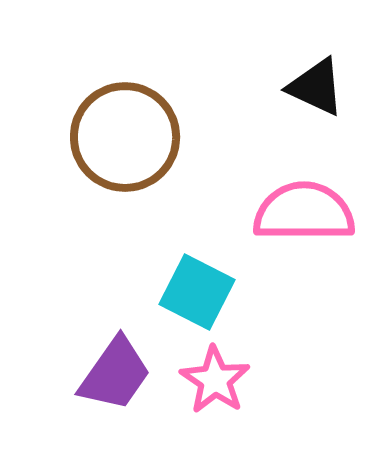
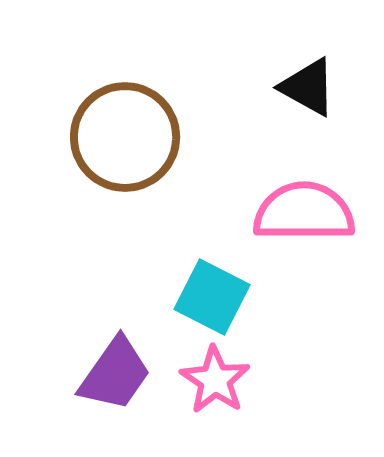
black triangle: moved 8 px left; rotated 4 degrees clockwise
cyan square: moved 15 px right, 5 px down
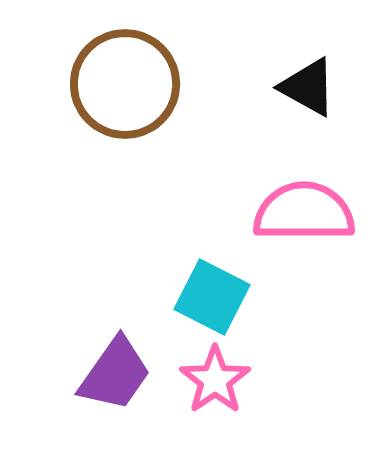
brown circle: moved 53 px up
pink star: rotated 4 degrees clockwise
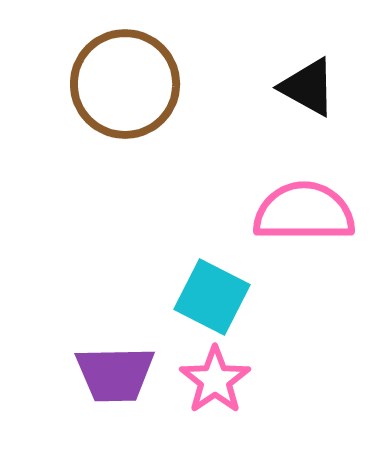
purple trapezoid: rotated 54 degrees clockwise
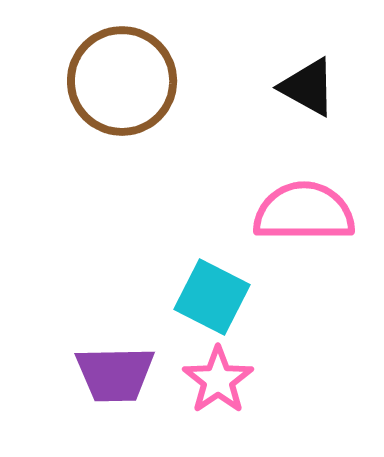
brown circle: moved 3 px left, 3 px up
pink star: moved 3 px right
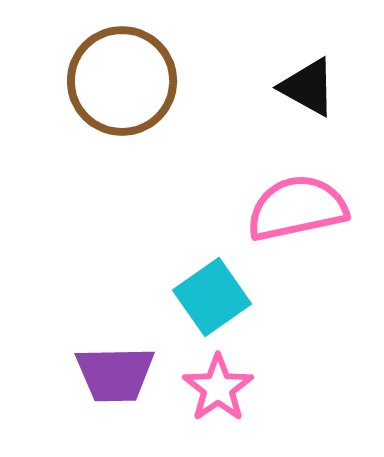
pink semicircle: moved 7 px left, 4 px up; rotated 12 degrees counterclockwise
cyan square: rotated 28 degrees clockwise
pink star: moved 8 px down
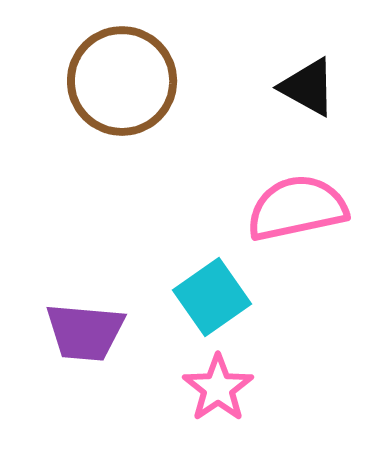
purple trapezoid: moved 30 px left, 42 px up; rotated 6 degrees clockwise
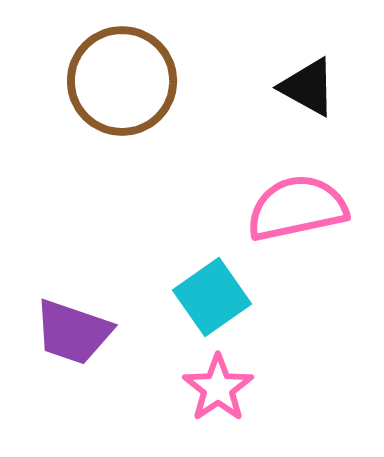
purple trapezoid: moved 12 px left; rotated 14 degrees clockwise
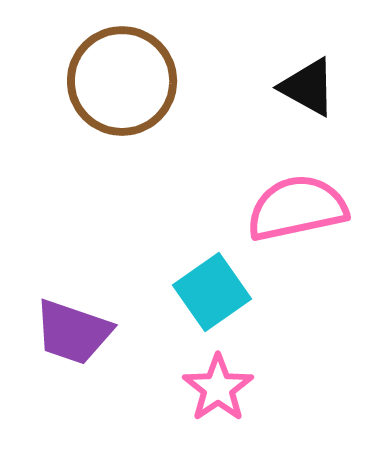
cyan square: moved 5 px up
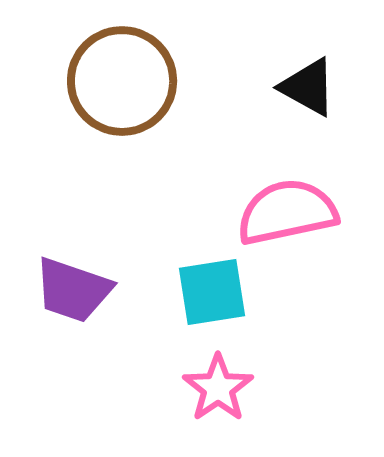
pink semicircle: moved 10 px left, 4 px down
cyan square: rotated 26 degrees clockwise
purple trapezoid: moved 42 px up
